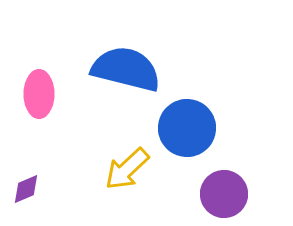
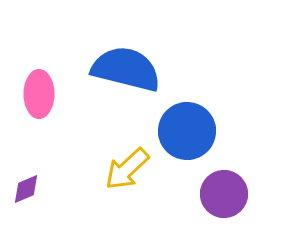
blue circle: moved 3 px down
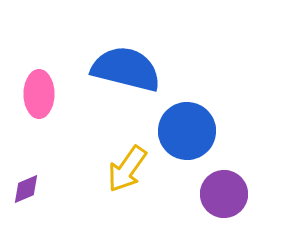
yellow arrow: rotated 12 degrees counterclockwise
